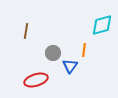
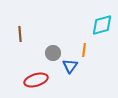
brown line: moved 6 px left, 3 px down; rotated 14 degrees counterclockwise
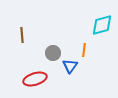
brown line: moved 2 px right, 1 px down
red ellipse: moved 1 px left, 1 px up
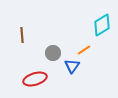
cyan diamond: rotated 15 degrees counterclockwise
orange line: rotated 48 degrees clockwise
blue triangle: moved 2 px right
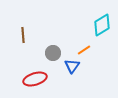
brown line: moved 1 px right
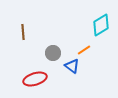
cyan diamond: moved 1 px left
brown line: moved 3 px up
blue triangle: rotated 28 degrees counterclockwise
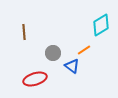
brown line: moved 1 px right
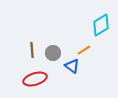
brown line: moved 8 px right, 18 px down
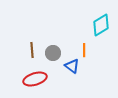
orange line: rotated 56 degrees counterclockwise
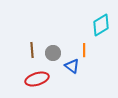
red ellipse: moved 2 px right
